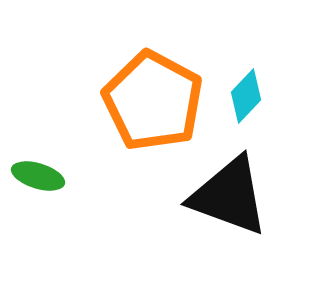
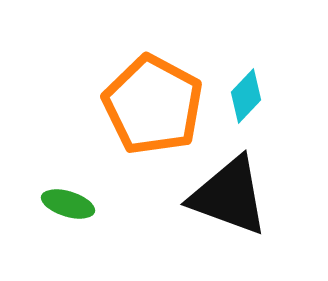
orange pentagon: moved 4 px down
green ellipse: moved 30 px right, 28 px down
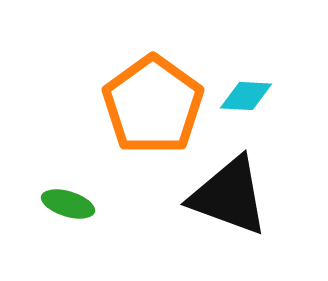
cyan diamond: rotated 50 degrees clockwise
orange pentagon: rotated 8 degrees clockwise
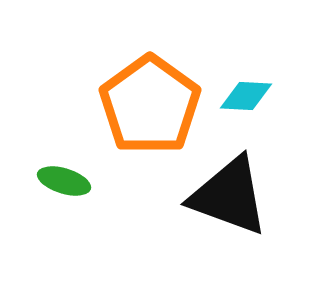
orange pentagon: moved 3 px left
green ellipse: moved 4 px left, 23 px up
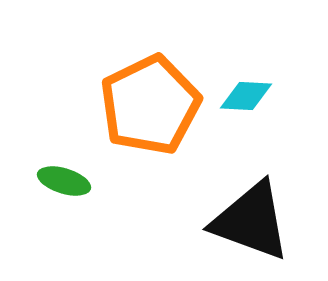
orange pentagon: rotated 10 degrees clockwise
black triangle: moved 22 px right, 25 px down
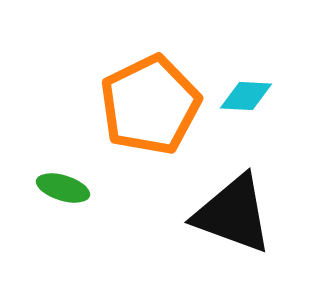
green ellipse: moved 1 px left, 7 px down
black triangle: moved 18 px left, 7 px up
